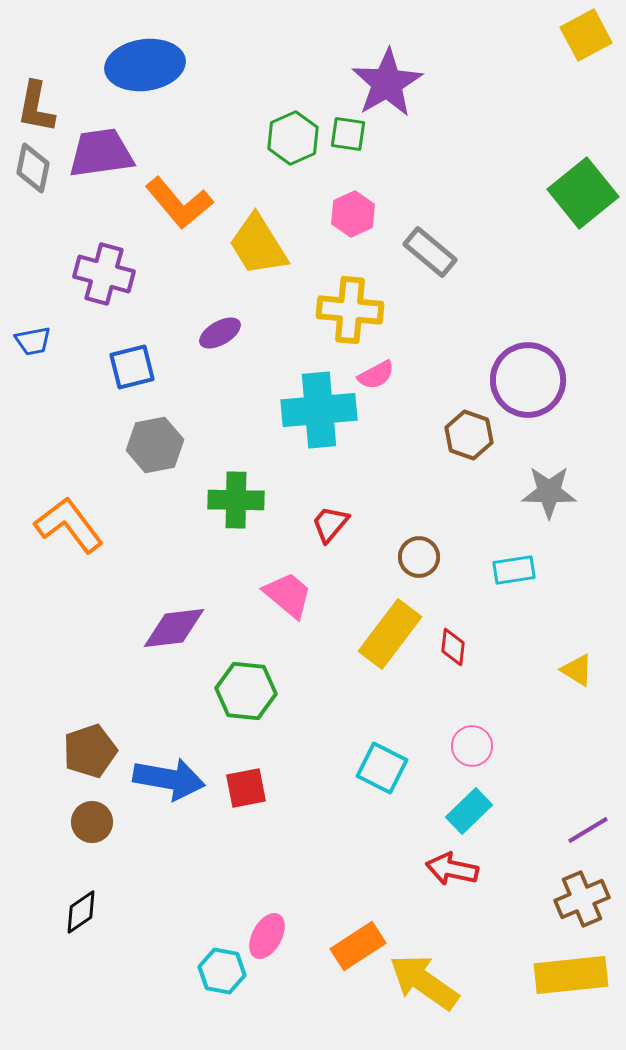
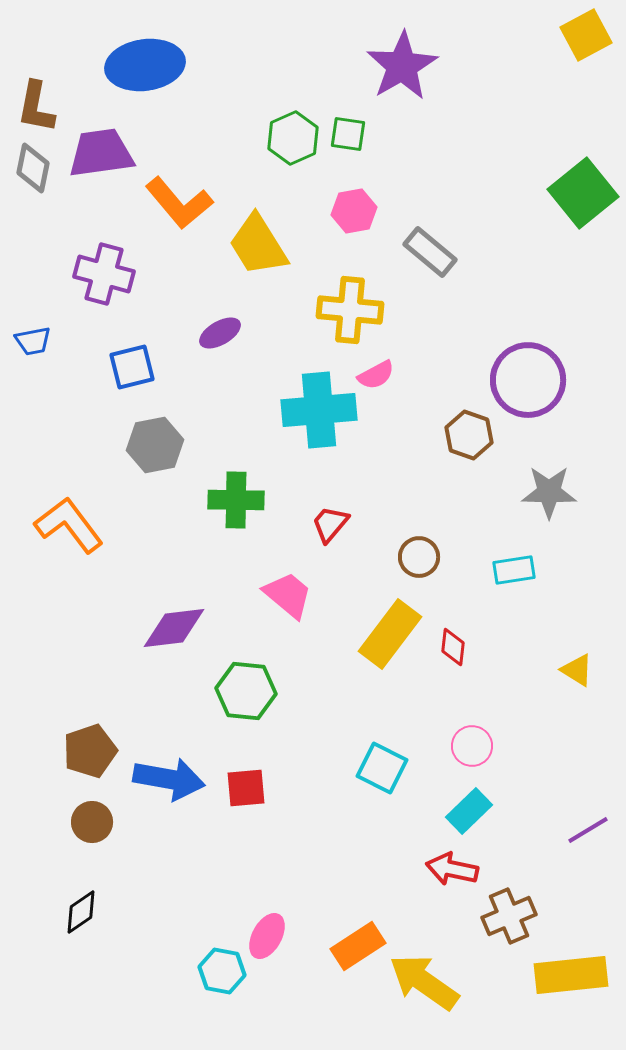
purple star at (387, 83): moved 15 px right, 17 px up
pink hexagon at (353, 214): moved 1 px right, 3 px up; rotated 15 degrees clockwise
red square at (246, 788): rotated 6 degrees clockwise
brown cross at (582, 899): moved 73 px left, 17 px down
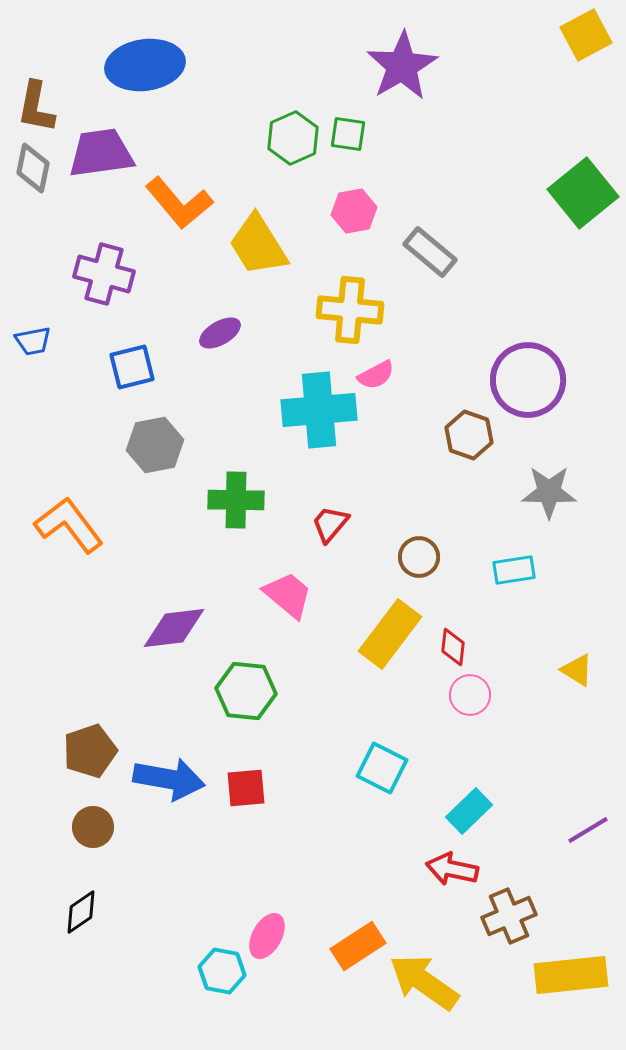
pink circle at (472, 746): moved 2 px left, 51 px up
brown circle at (92, 822): moved 1 px right, 5 px down
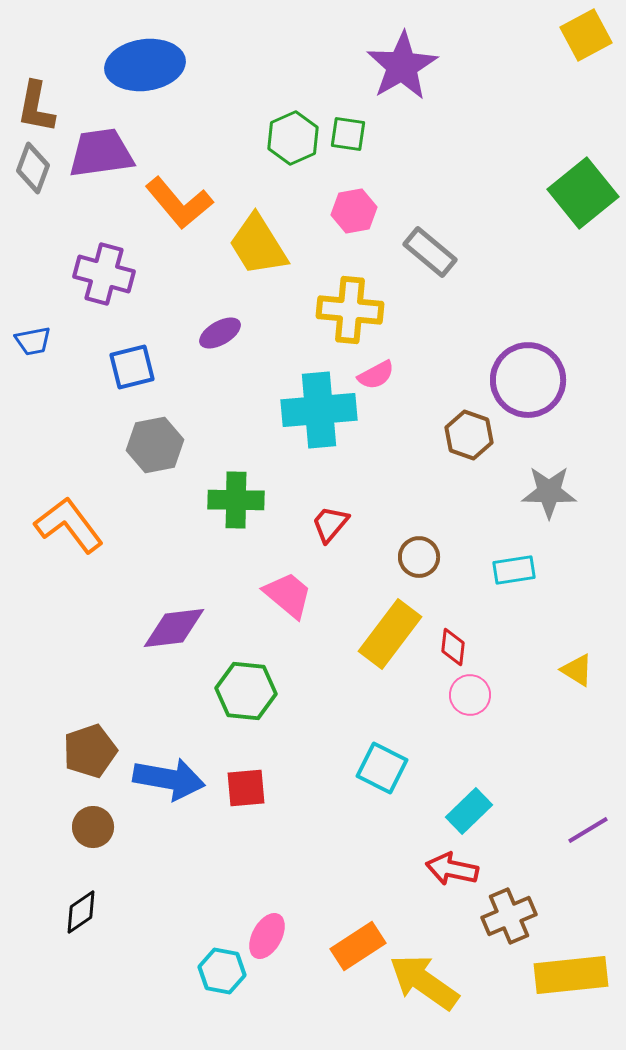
gray diamond at (33, 168): rotated 9 degrees clockwise
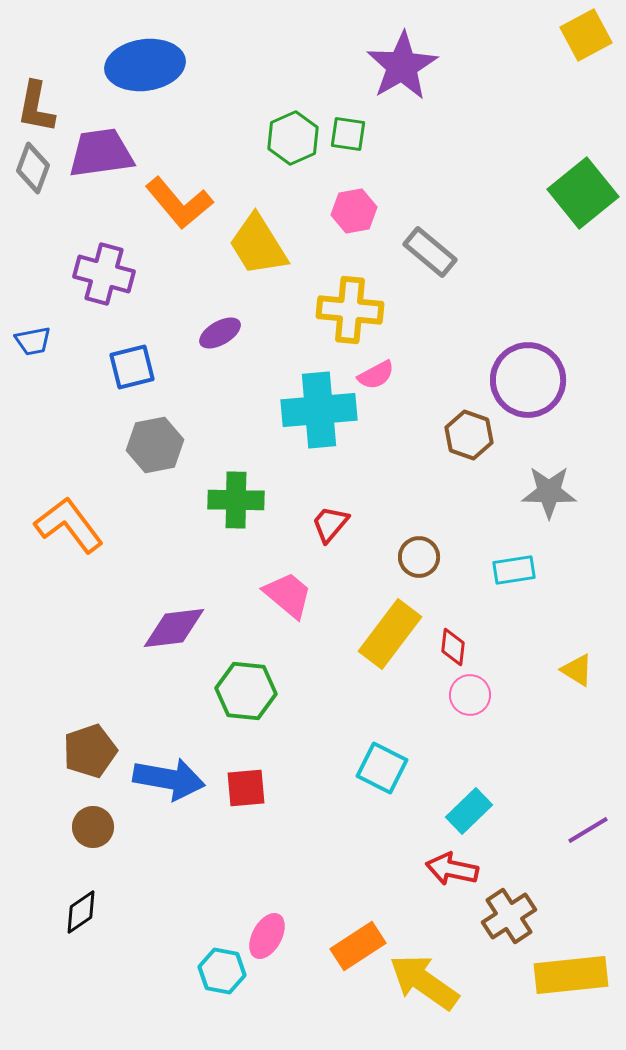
brown cross at (509, 916): rotated 10 degrees counterclockwise
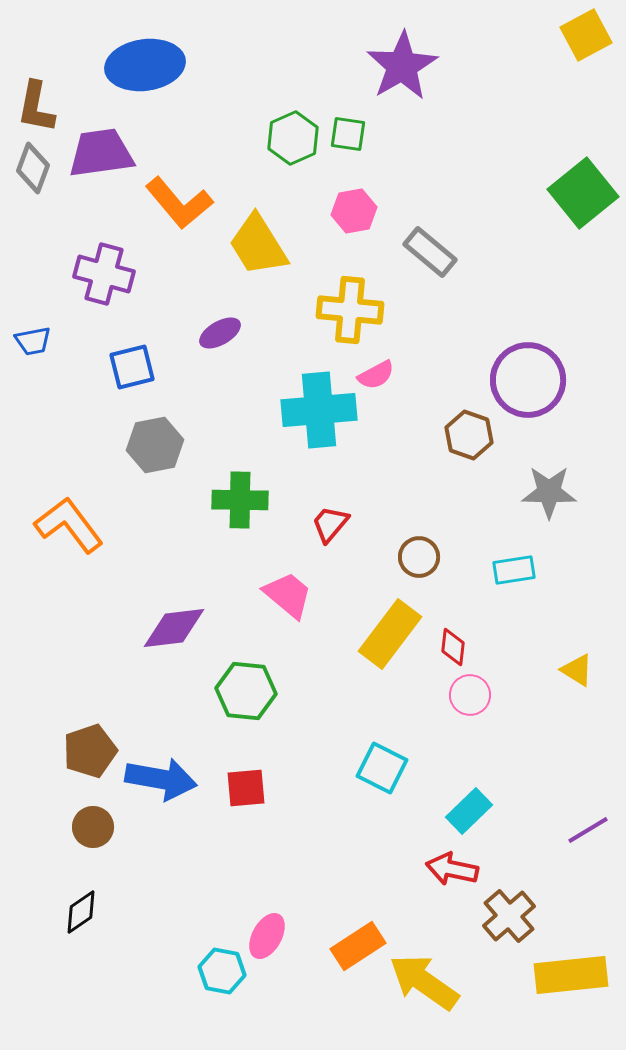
green cross at (236, 500): moved 4 px right
blue arrow at (169, 779): moved 8 px left
brown cross at (509, 916): rotated 8 degrees counterclockwise
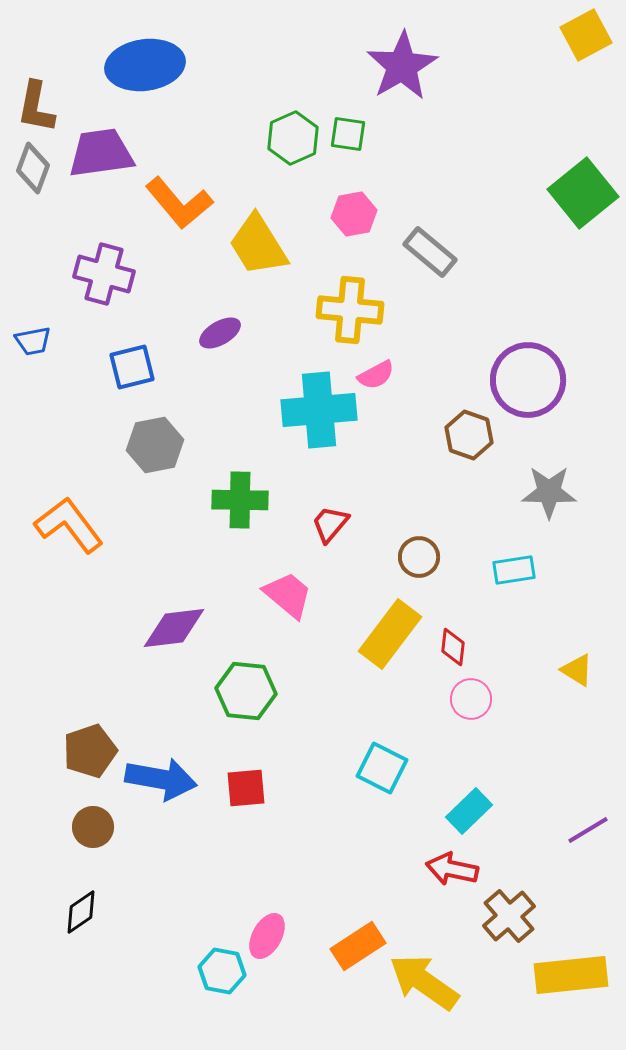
pink hexagon at (354, 211): moved 3 px down
pink circle at (470, 695): moved 1 px right, 4 px down
